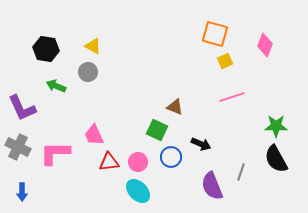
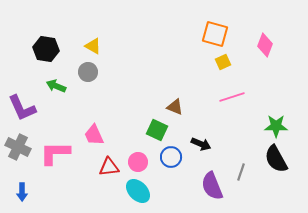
yellow square: moved 2 px left, 1 px down
red triangle: moved 5 px down
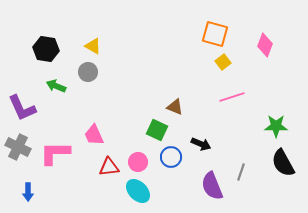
yellow square: rotated 14 degrees counterclockwise
black semicircle: moved 7 px right, 4 px down
blue arrow: moved 6 px right
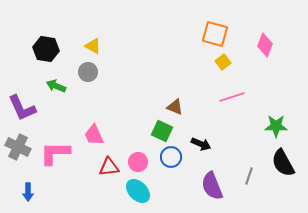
green square: moved 5 px right, 1 px down
gray line: moved 8 px right, 4 px down
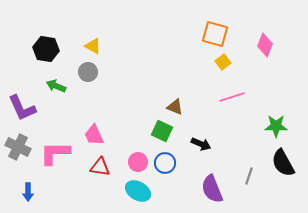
blue circle: moved 6 px left, 6 px down
red triangle: moved 9 px left; rotated 15 degrees clockwise
purple semicircle: moved 3 px down
cyan ellipse: rotated 15 degrees counterclockwise
